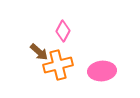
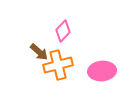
pink diamond: rotated 15 degrees clockwise
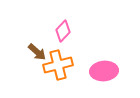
brown arrow: moved 2 px left
pink ellipse: moved 2 px right
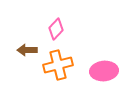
pink diamond: moved 7 px left, 2 px up
brown arrow: moved 10 px left, 2 px up; rotated 138 degrees clockwise
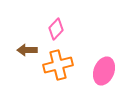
pink ellipse: rotated 64 degrees counterclockwise
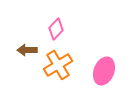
orange cross: rotated 16 degrees counterclockwise
